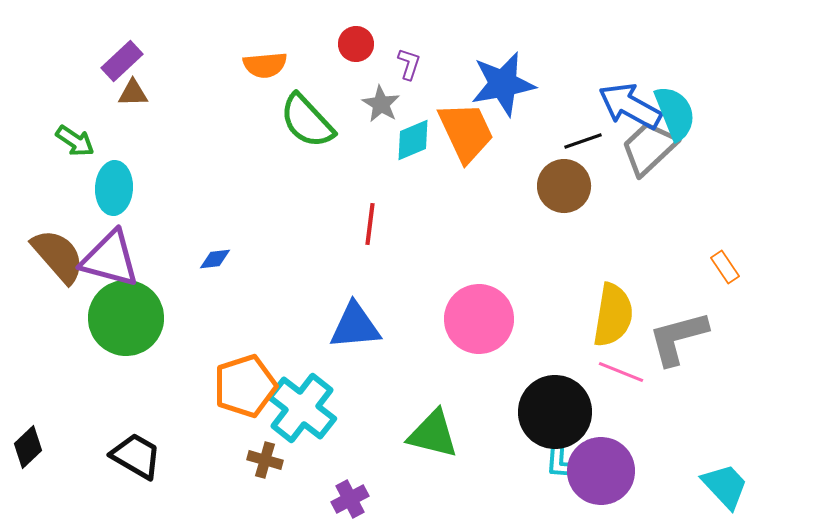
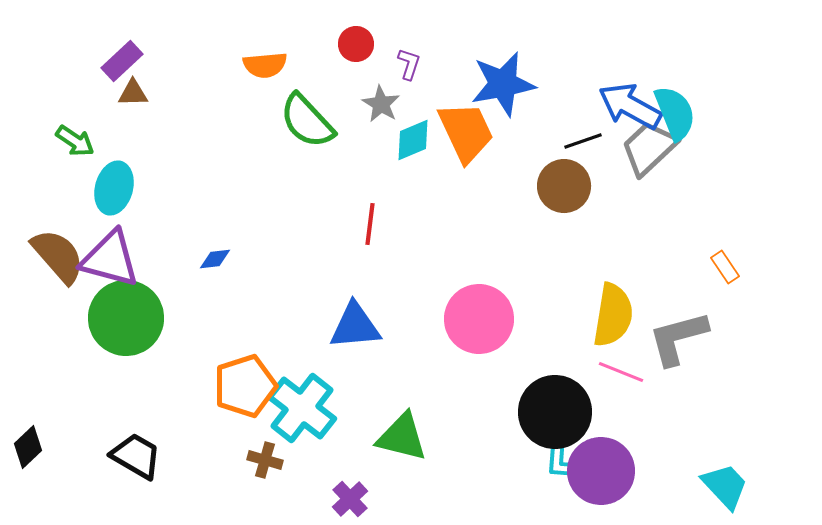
cyan ellipse: rotated 12 degrees clockwise
green triangle: moved 31 px left, 3 px down
purple cross: rotated 15 degrees counterclockwise
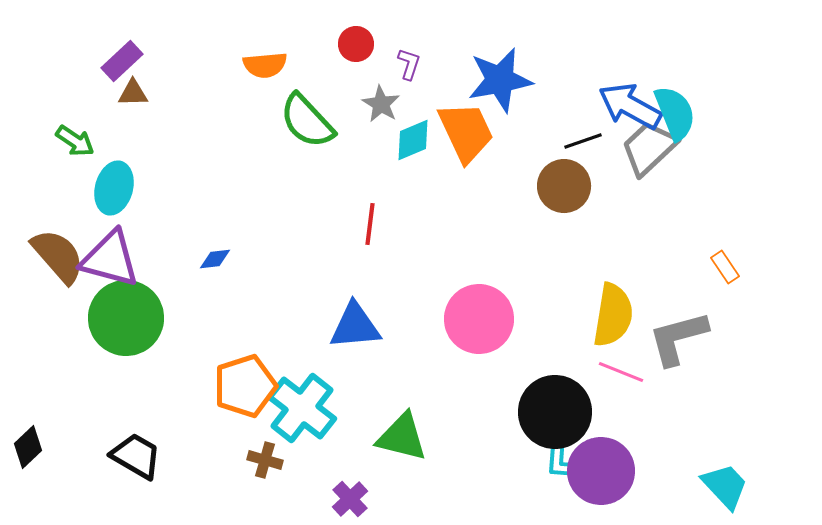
blue star: moved 3 px left, 4 px up
